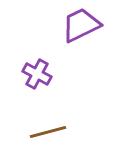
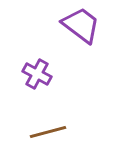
purple trapezoid: rotated 63 degrees clockwise
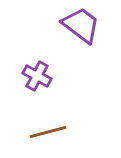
purple cross: moved 2 px down
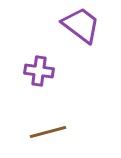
purple cross: moved 2 px right, 5 px up; rotated 20 degrees counterclockwise
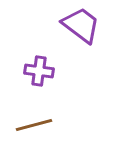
brown line: moved 14 px left, 7 px up
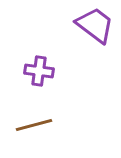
purple trapezoid: moved 14 px right
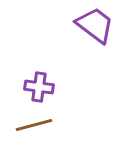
purple cross: moved 16 px down
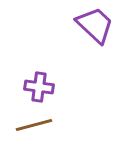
purple trapezoid: rotated 6 degrees clockwise
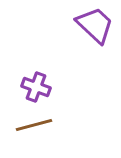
purple cross: moved 3 px left; rotated 12 degrees clockwise
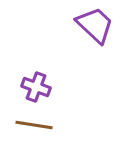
brown line: rotated 24 degrees clockwise
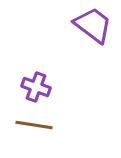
purple trapezoid: moved 2 px left; rotated 6 degrees counterclockwise
